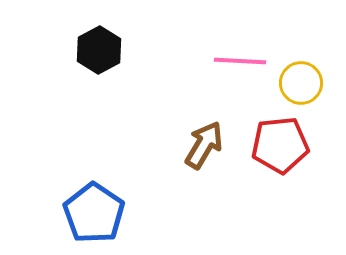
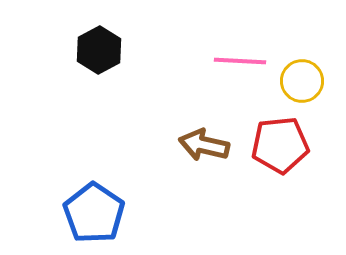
yellow circle: moved 1 px right, 2 px up
brown arrow: rotated 108 degrees counterclockwise
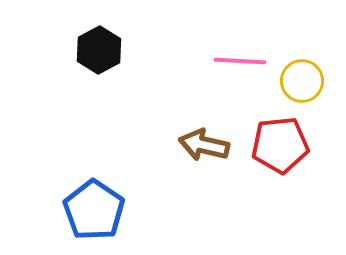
blue pentagon: moved 3 px up
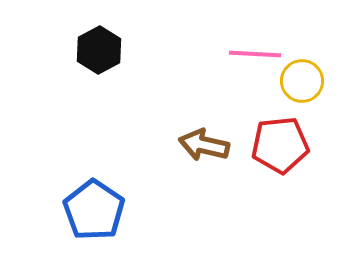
pink line: moved 15 px right, 7 px up
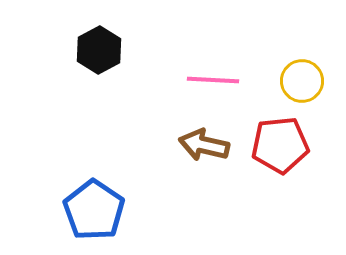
pink line: moved 42 px left, 26 px down
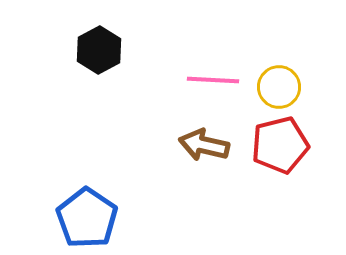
yellow circle: moved 23 px left, 6 px down
red pentagon: rotated 8 degrees counterclockwise
blue pentagon: moved 7 px left, 8 px down
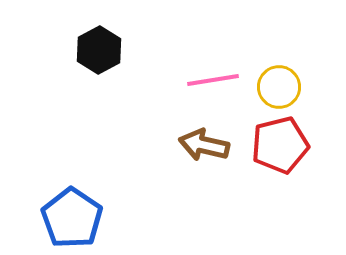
pink line: rotated 12 degrees counterclockwise
blue pentagon: moved 15 px left
